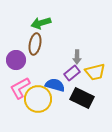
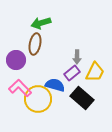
yellow trapezoid: rotated 50 degrees counterclockwise
pink L-shape: rotated 75 degrees clockwise
black rectangle: rotated 15 degrees clockwise
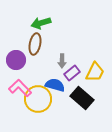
gray arrow: moved 15 px left, 4 px down
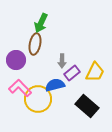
green arrow: rotated 48 degrees counterclockwise
blue semicircle: rotated 30 degrees counterclockwise
black rectangle: moved 5 px right, 8 px down
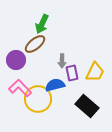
green arrow: moved 1 px right, 1 px down
brown ellipse: rotated 40 degrees clockwise
purple rectangle: rotated 63 degrees counterclockwise
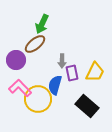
blue semicircle: rotated 60 degrees counterclockwise
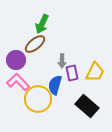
pink L-shape: moved 2 px left, 6 px up
